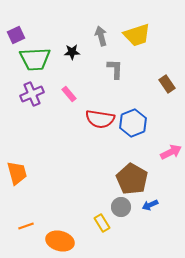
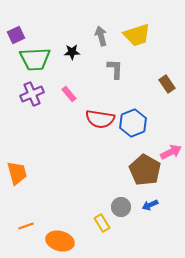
brown pentagon: moved 13 px right, 9 px up
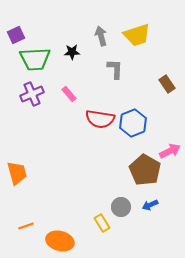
pink arrow: moved 1 px left, 1 px up
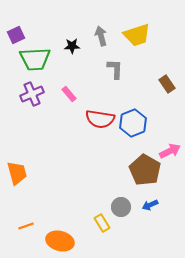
black star: moved 6 px up
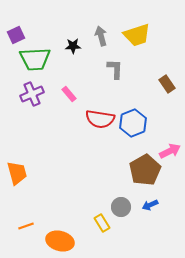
black star: moved 1 px right
brown pentagon: rotated 12 degrees clockwise
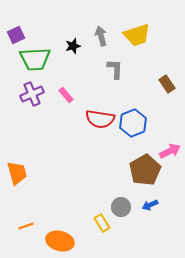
black star: rotated 14 degrees counterclockwise
pink rectangle: moved 3 px left, 1 px down
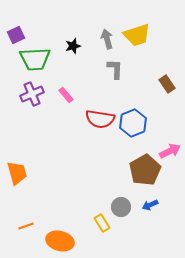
gray arrow: moved 6 px right, 3 px down
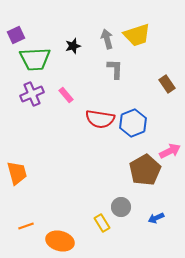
blue arrow: moved 6 px right, 13 px down
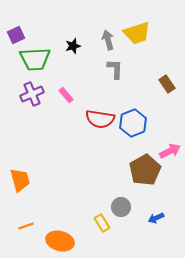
yellow trapezoid: moved 2 px up
gray arrow: moved 1 px right, 1 px down
orange trapezoid: moved 3 px right, 7 px down
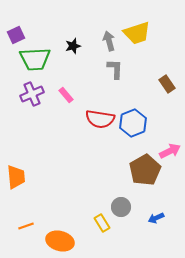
gray arrow: moved 1 px right, 1 px down
orange trapezoid: moved 4 px left, 3 px up; rotated 10 degrees clockwise
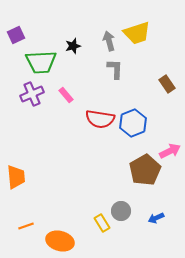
green trapezoid: moved 6 px right, 3 px down
gray circle: moved 4 px down
